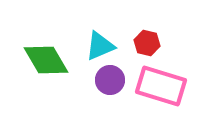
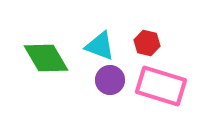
cyan triangle: rotated 44 degrees clockwise
green diamond: moved 2 px up
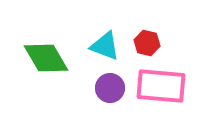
cyan triangle: moved 5 px right
purple circle: moved 8 px down
pink rectangle: rotated 12 degrees counterclockwise
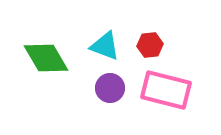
red hexagon: moved 3 px right, 2 px down; rotated 20 degrees counterclockwise
pink rectangle: moved 5 px right, 4 px down; rotated 9 degrees clockwise
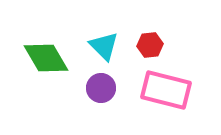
cyan triangle: moved 1 px left; rotated 24 degrees clockwise
purple circle: moved 9 px left
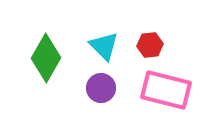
green diamond: rotated 60 degrees clockwise
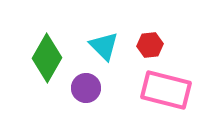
green diamond: moved 1 px right
purple circle: moved 15 px left
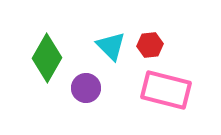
cyan triangle: moved 7 px right
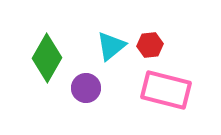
cyan triangle: rotated 36 degrees clockwise
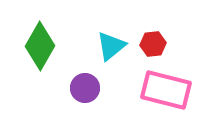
red hexagon: moved 3 px right, 1 px up
green diamond: moved 7 px left, 12 px up
purple circle: moved 1 px left
